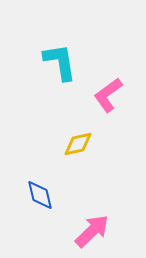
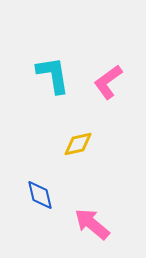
cyan L-shape: moved 7 px left, 13 px down
pink L-shape: moved 13 px up
pink arrow: moved 7 px up; rotated 96 degrees counterclockwise
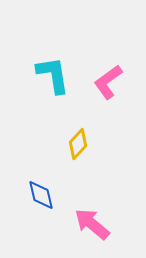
yellow diamond: rotated 36 degrees counterclockwise
blue diamond: moved 1 px right
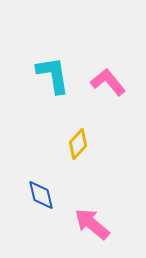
pink L-shape: rotated 87 degrees clockwise
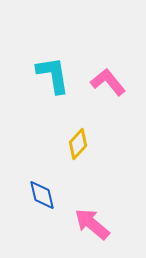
blue diamond: moved 1 px right
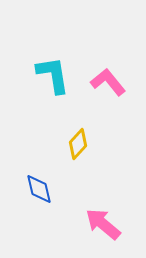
blue diamond: moved 3 px left, 6 px up
pink arrow: moved 11 px right
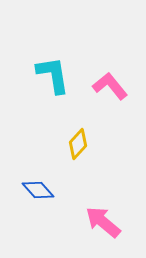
pink L-shape: moved 2 px right, 4 px down
blue diamond: moved 1 px left, 1 px down; rotated 28 degrees counterclockwise
pink arrow: moved 2 px up
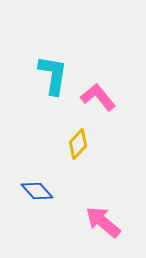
cyan L-shape: rotated 18 degrees clockwise
pink L-shape: moved 12 px left, 11 px down
blue diamond: moved 1 px left, 1 px down
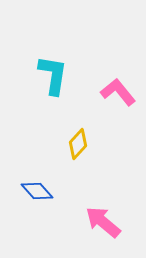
pink L-shape: moved 20 px right, 5 px up
